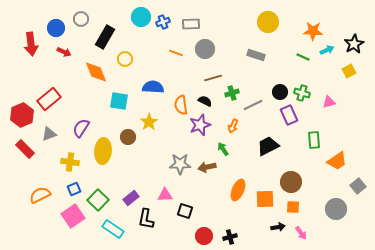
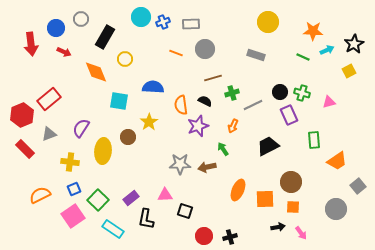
purple star at (200, 125): moved 2 px left, 1 px down
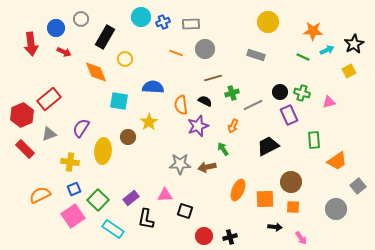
black arrow at (278, 227): moved 3 px left; rotated 16 degrees clockwise
pink arrow at (301, 233): moved 5 px down
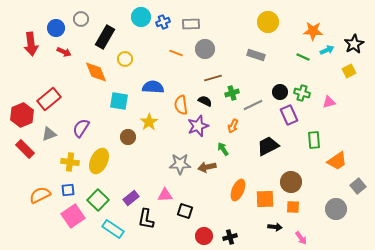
yellow ellipse at (103, 151): moved 4 px left, 10 px down; rotated 20 degrees clockwise
blue square at (74, 189): moved 6 px left, 1 px down; rotated 16 degrees clockwise
